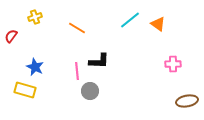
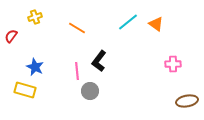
cyan line: moved 2 px left, 2 px down
orange triangle: moved 2 px left
black L-shape: rotated 125 degrees clockwise
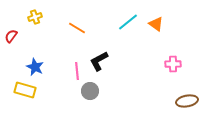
black L-shape: rotated 25 degrees clockwise
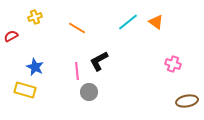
orange triangle: moved 2 px up
red semicircle: rotated 24 degrees clockwise
pink cross: rotated 21 degrees clockwise
gray circle: moved 1 px left, 1 px down
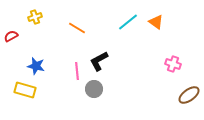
blue star: moved 1 px right, 1 px up; rotated 12 degrees counterclockwise
gray circle: moved 5 px right, 3 px up
brown ellipse: moved 2 px right, 6 px up; rotated 25 degrees counterclockwise
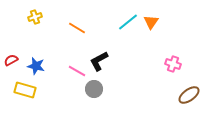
orange triangle: moved 5 px left; rotated 28 degrees clockwise
red semicircle: moved 24 px down
pink line: rotated 54 degrees counterclockwise
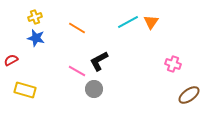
cyan line: rotated 10 degrees clockwise
blue star: moved 28 px up
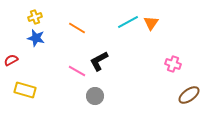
orange triangle: moved 1 px down
gray circle: moved 1 px right, 7 px down
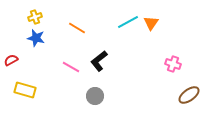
black L-shape: rotated 10 degrees counterclockwise
pink line: moved 6 px left, 4 px up
